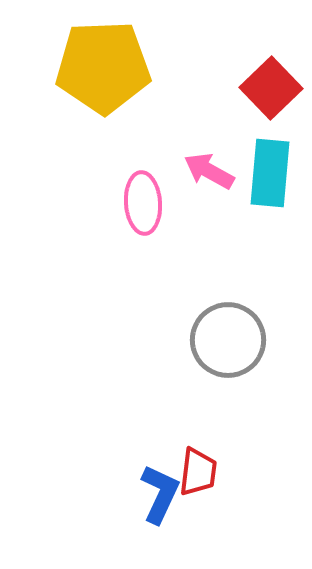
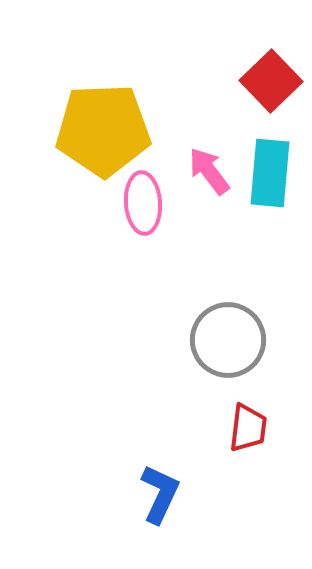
yellow pentagon: moved 63 px down
red square: moved 7 px up
pink arrow: rotated 24 degrees clockwise
red trapezoid: moved 50 px right, 44 px up
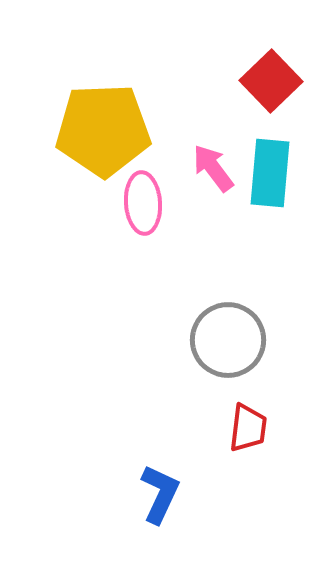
pink arrow: moved 4 px right, 3 px up
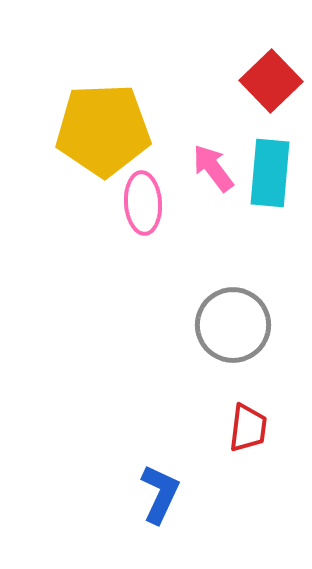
gray circle: moved 5 px right, 15 px up
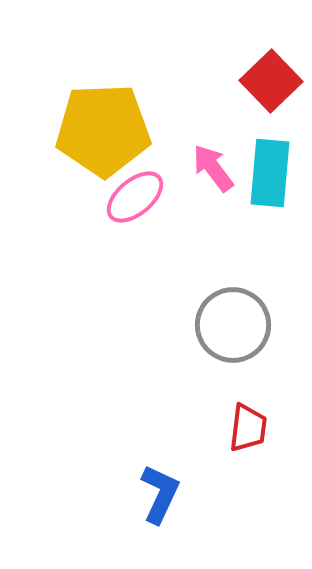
pink ellipse: moved 8 px left, 6 px up; rotated 54 degrees clockwise
